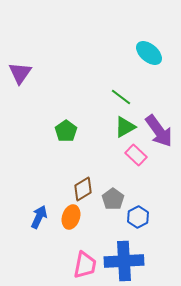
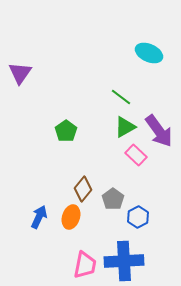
cyan ellipse: rotated 16 degrees counterclockwise
brown diamond: rotated 20 degrees counterclockwise
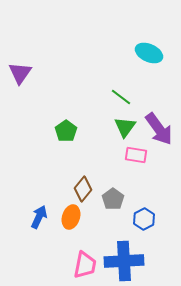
green triangle: rotated 25 degrees counterclockwise
purple arrow: moved 2 px up
pink rectangle: rotated 35 degrees counterclockwise
blue hexagon: moved 6 px right, 2 px down
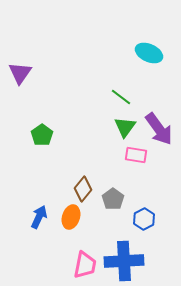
green pentagon: moved 24 px left, 4 px down
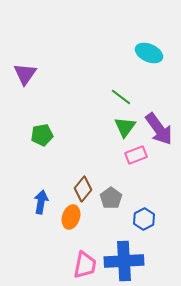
purple triangle: moved 5 px right, 1 px down
green pentagon: rotated 25 degrees clockwise
pink rectangle: rotated 30 degrees counterclockwise
gray pentagon: moved 2 px left, 1 px up
blue arrow: moved 2 px right, 15 px up; rotated 15 degrees counterclockwise
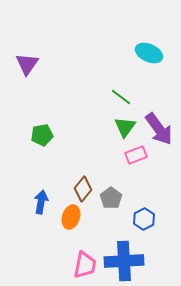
purple triangle: moved 2 px right, 10 px up
